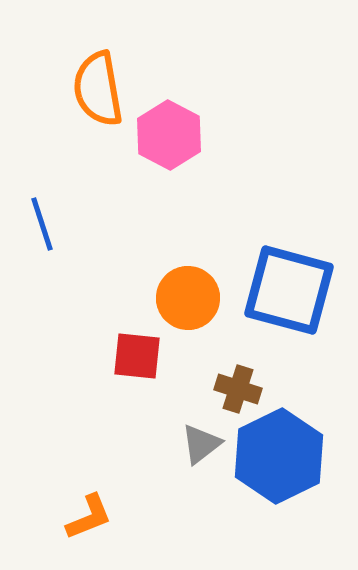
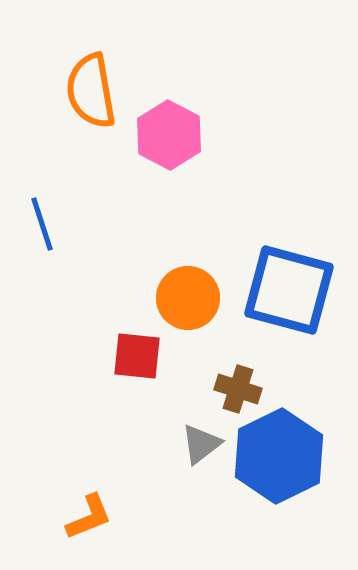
orange semicircle: moved 7 px left, 2 px down
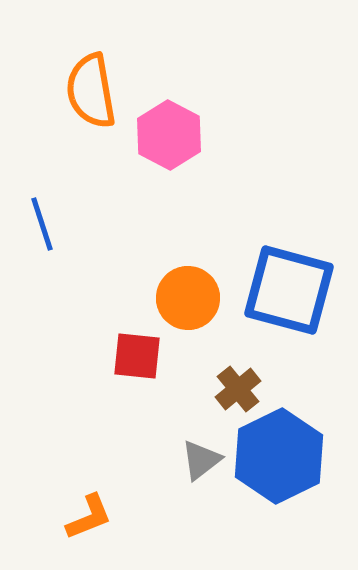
brown cross: rotated 33 degrees clockwise
gray triangle: moved 16 px down
